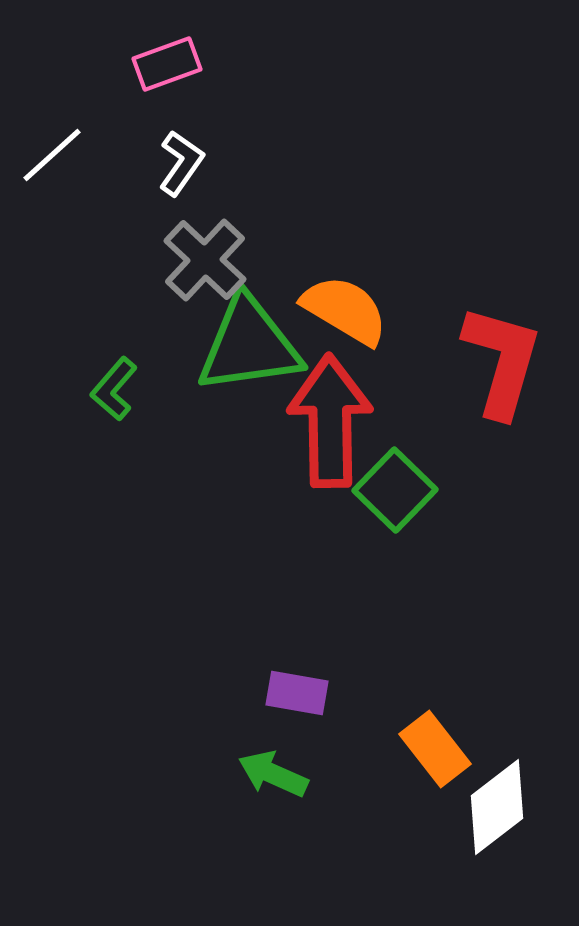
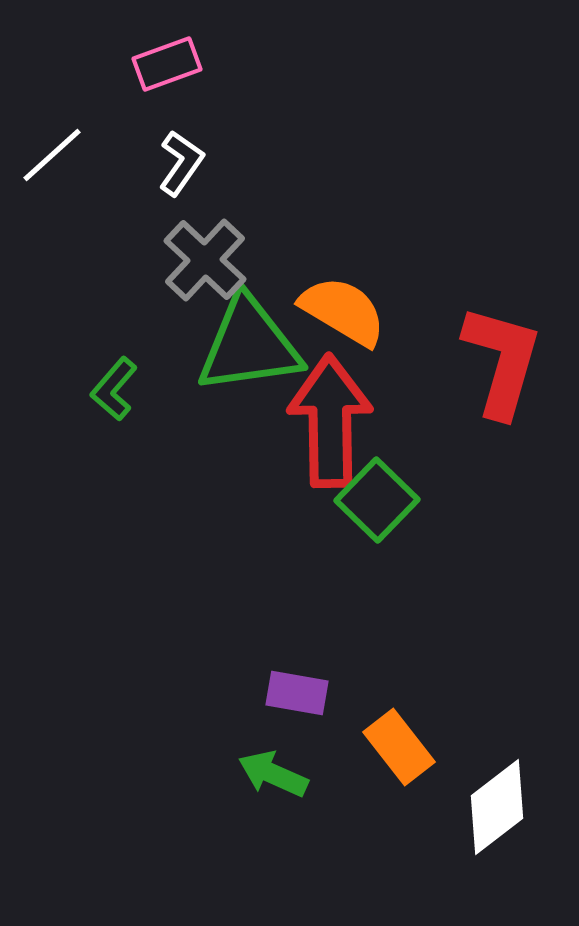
orange semicircle: moved 2 px left, 1 px down
green square: moved 18 px left, 10 px down
orange rectangle: moved 36 px left, 2 px up
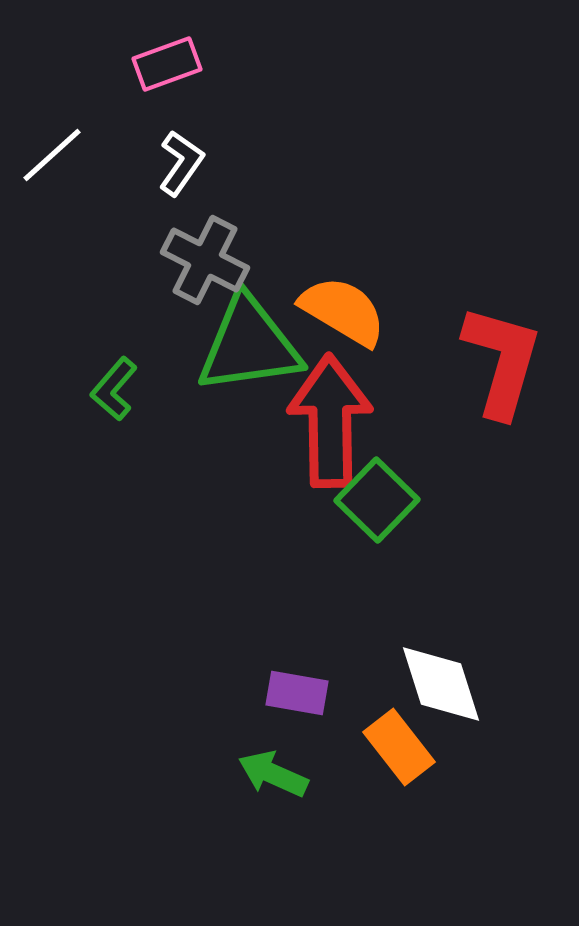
gray cross: rotated 16 degrees counterclockwise
white diamond: moved 56 px left, 123 px up; rotated 70 degrees counterclockwise
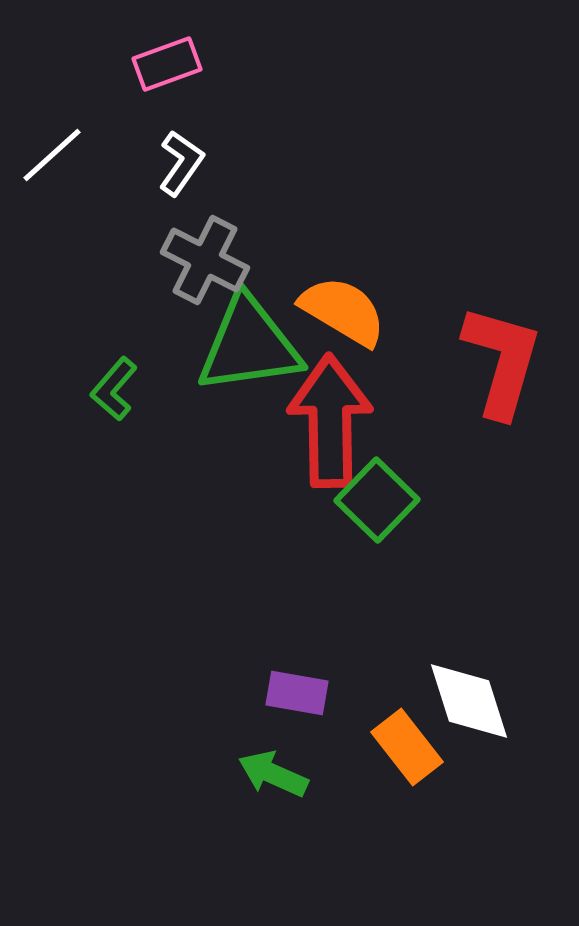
white diamond: moved 28 px right, 17 px down
orange rectangle: moved 8 px right
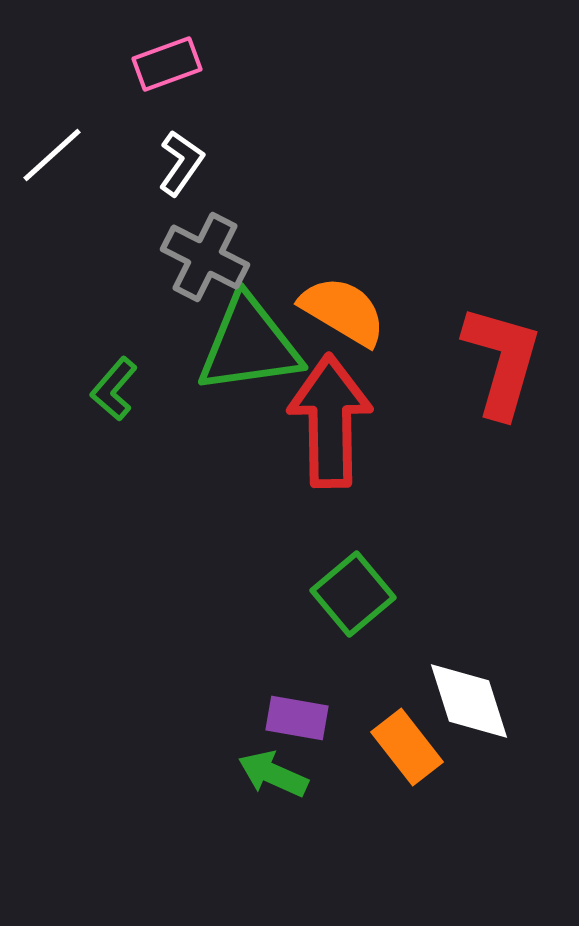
gray cross: moved 3 px up
green square: moved 24 px left, 94 px down; rotated 6 degrees clockwise
purple rectangle: moved 25 px down
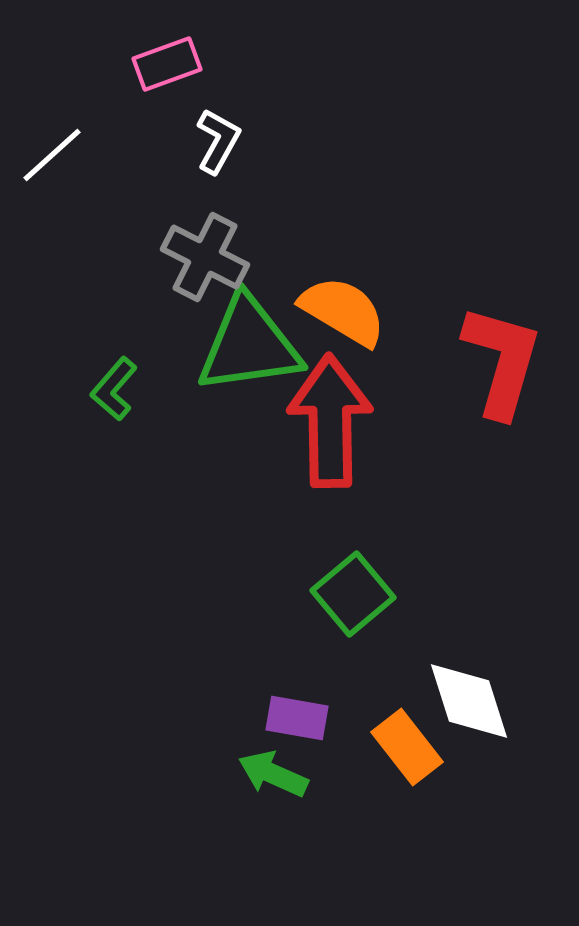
white L-shape: moved 37 px right, 22 px up; rotated 6 degrees counterclockwise
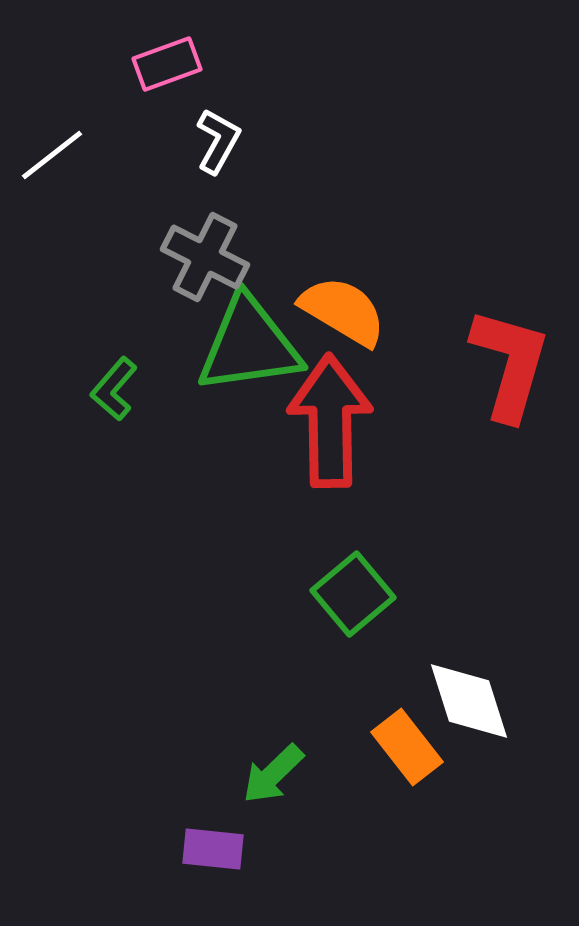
white line: rotated 4 degrees clockwise
red L-shape: moved 8 px right, 3 px down
purple rectangle: moved 84 px left, 131 px down; rotated 4 degrees counterclockwise
green arrow: rotated 68 degrees counterclockwise
